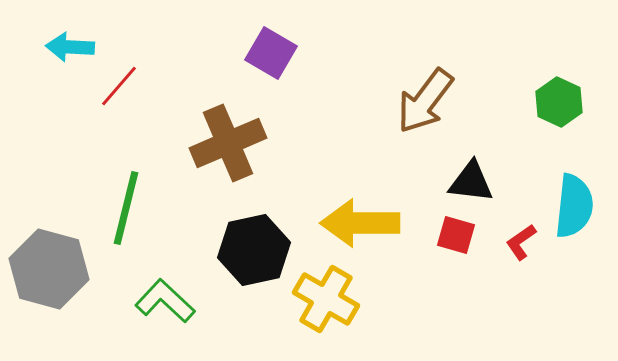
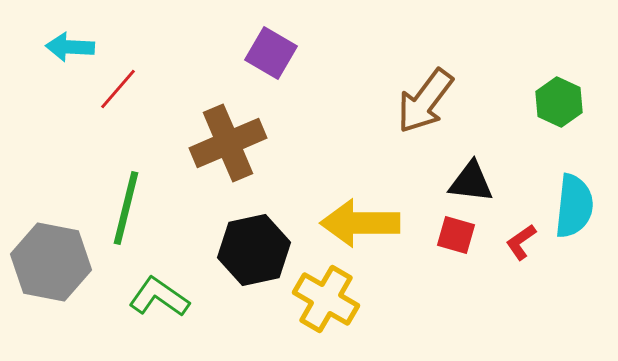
red line: moved 1 px left, 3 px down
gray hexagon: moved 2 px right, 7 px up; rotated 4 degrees counterclockwise
green L-shape: moved 6 px left, 4 px up; rotated 8 degrees counterclockwise
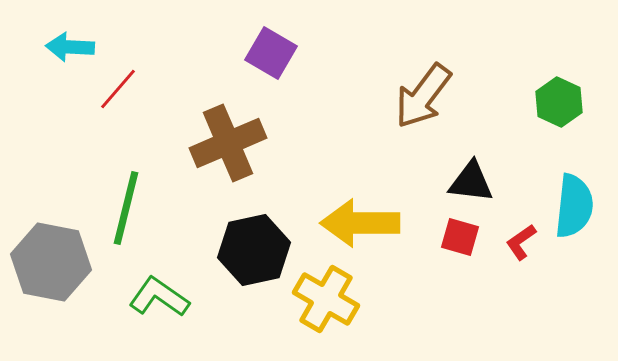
brown arrow: moved 2 px left, 5 px up
red square: moved 4 px right, 2 px down
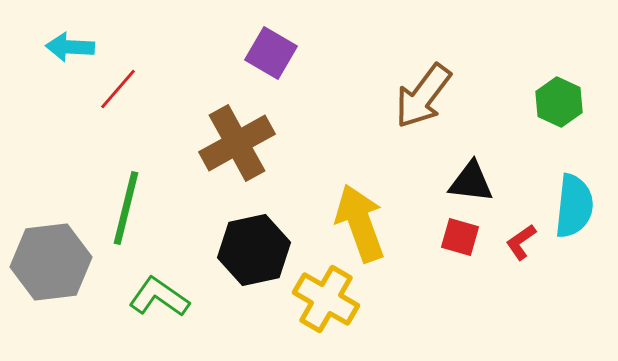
brown cross: moved 9 px right; rotated 6 degrees counterclockwise
yellow arrow: rotated 70 degrees clockwise
gray hexagon: rotated 18 degrees counterclockwise
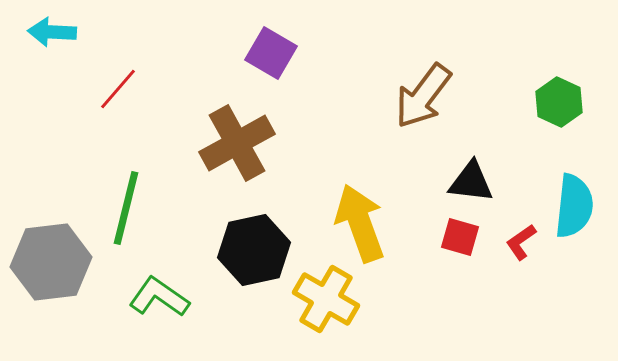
cyan arrow: moved 18 px left, 15 px up
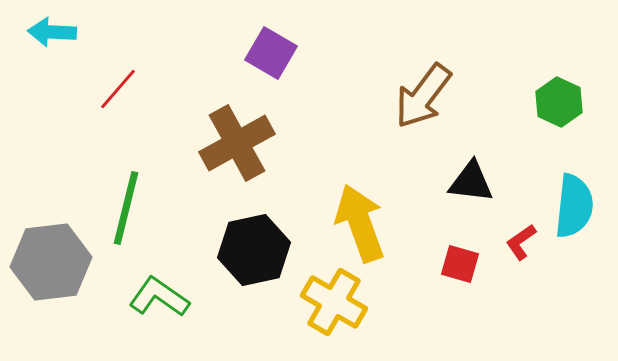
red square: moved 27 px down
yellow cross: moved 8 px right, 3 px down
